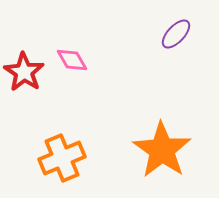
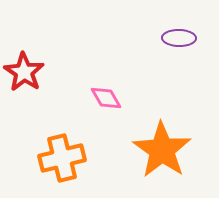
purple ellipse: moved 3 px right, 4 px down; rotated 48 degrees clockwise
pink diamond: moved 34 px right, 38 px down
orange cross: rotated 9 degrees clockwise
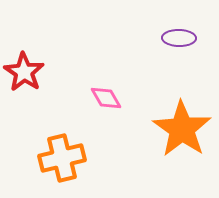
orange star: moved 20 px right, 21 px up
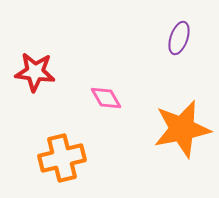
purple ellipse: rotated 72 degrees counterclockwise
red star: moved 11 px right; rotated 27 degrees counterclockwise
orange star: rotated 26 degrees clockwise
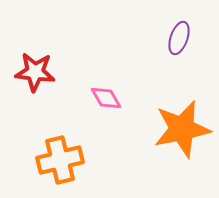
orange cross: moved 2 px left, 2 px down
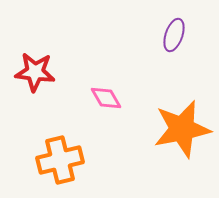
purple ellipse: moved 5 px left, 3 px up
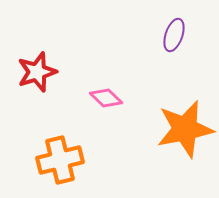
red star: moved 2 px right; rotated 24 degrees counterclockwise
pink diamond: rotated 16 degrees counterclockwise
orange star: moved 3 px right
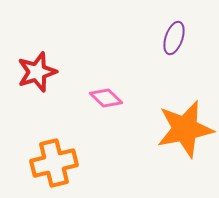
purple ellipse: moved 3 px down
orange cross: moved 6 px left, 3 px down
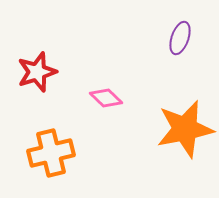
purple ellipse: moved 6 px right
orange cross: moved 3 px left, 10 px up
